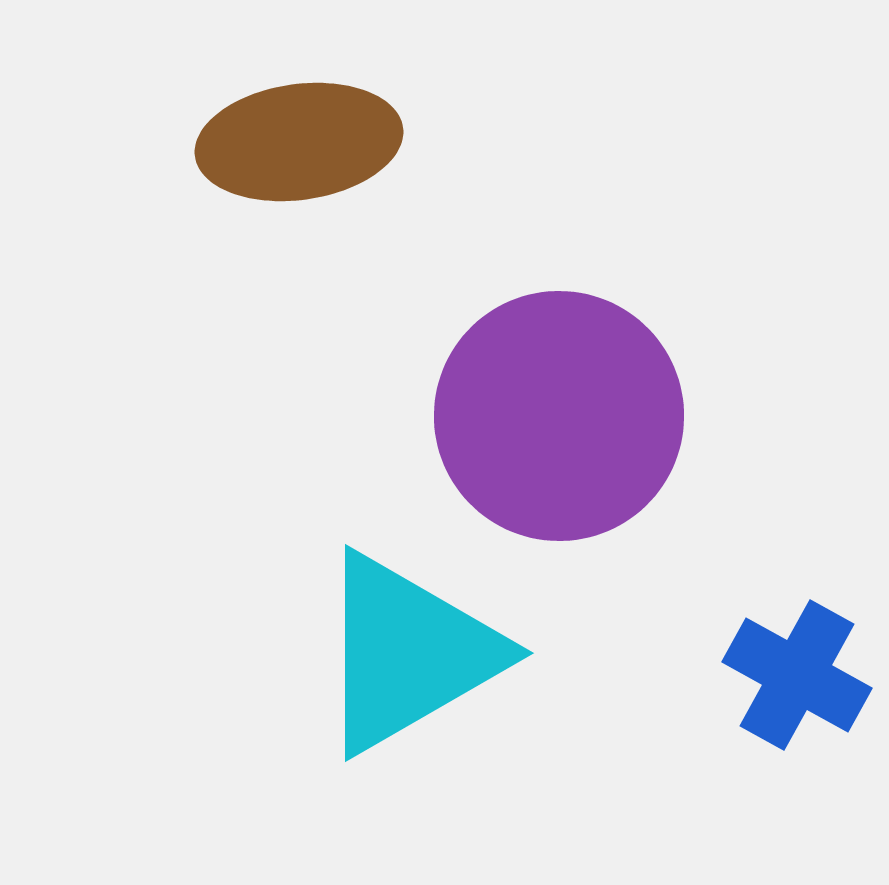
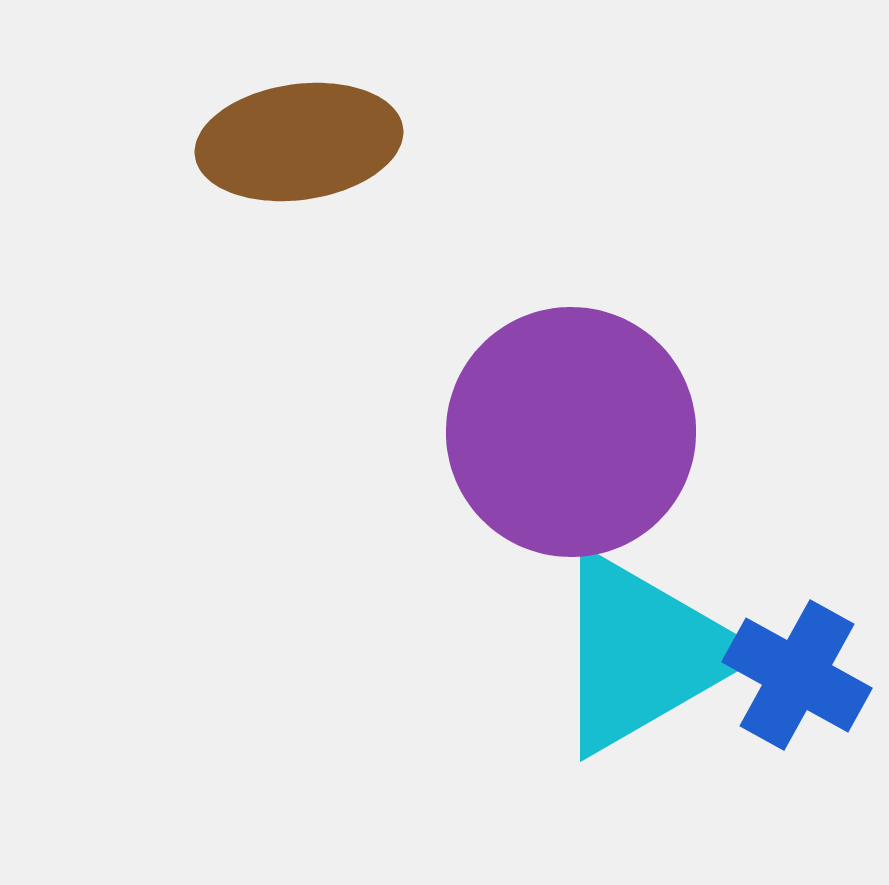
purple circle: moved 12 px right, 16 px down
cyan triangle: moved 235 px right
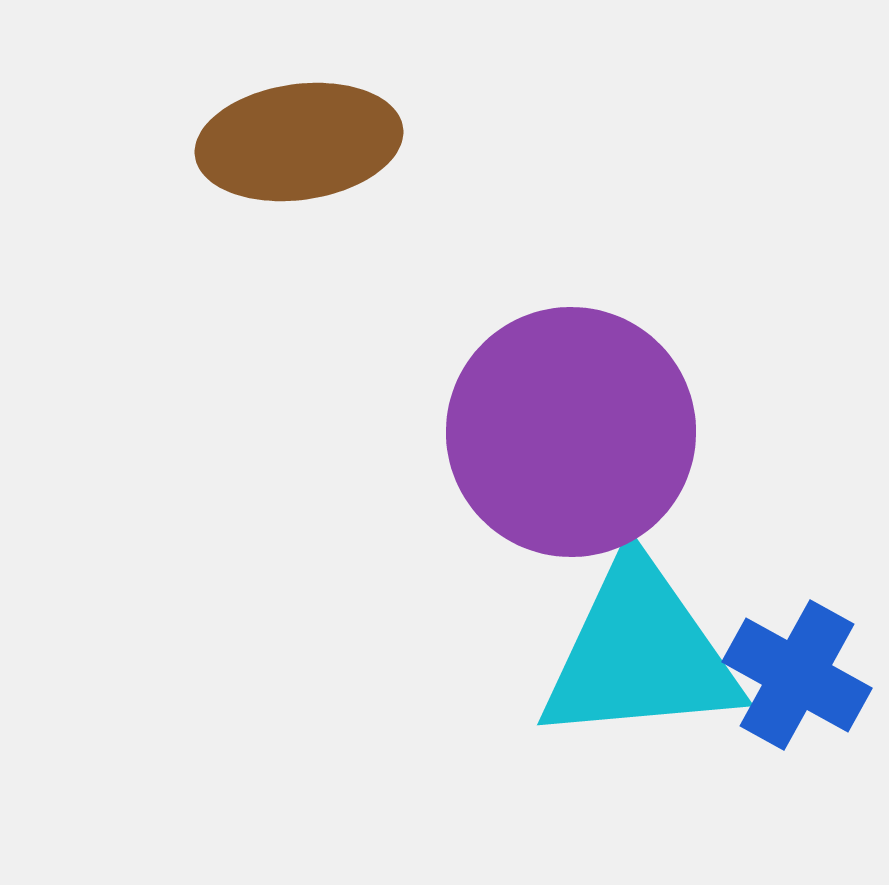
cyan triangle: moved 3 px left; rotated 25 degrees clockwise
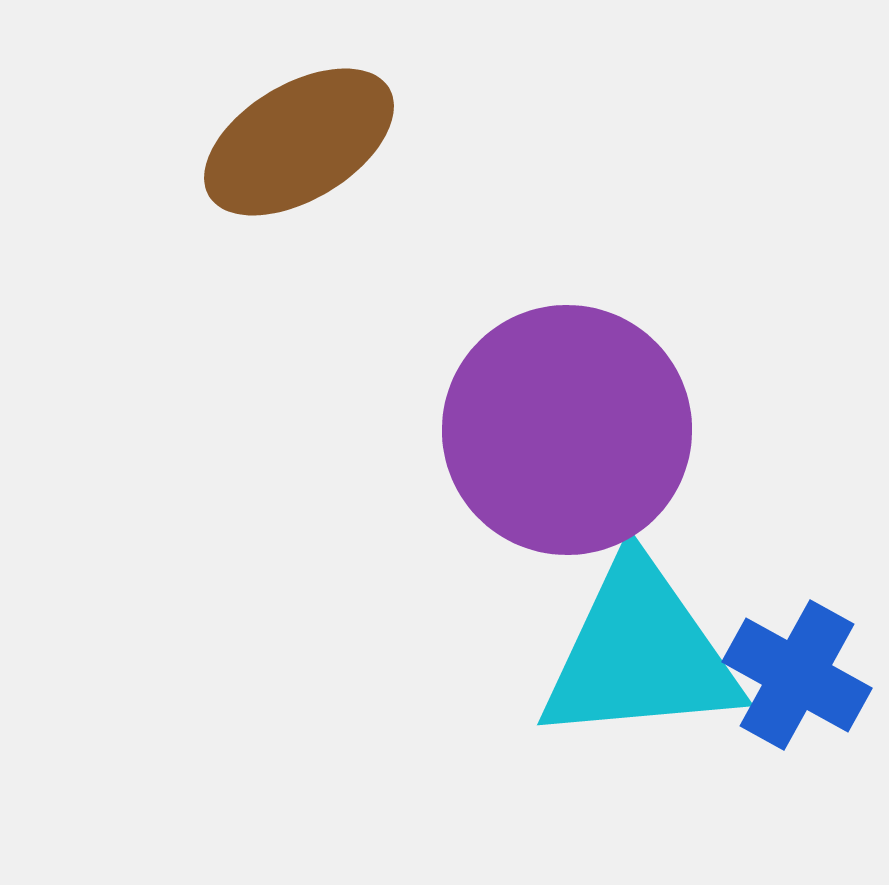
brown ellipse: rotated 23 degrees counterclockwise
purple circle: moved 4 px left, 2 px up
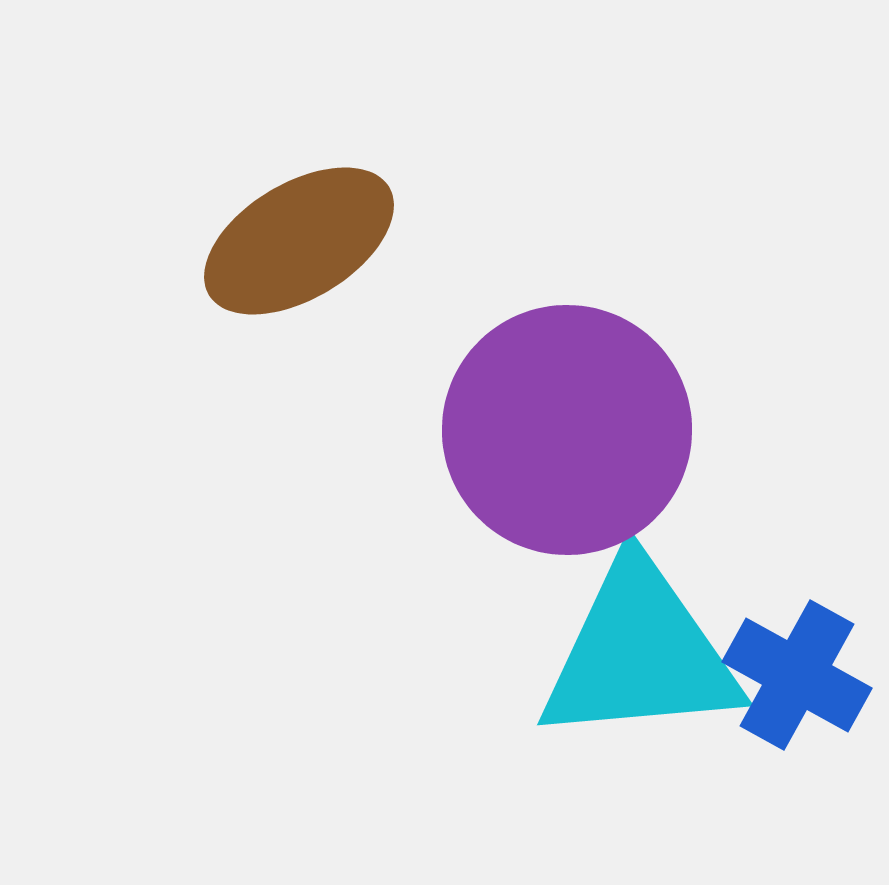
brown ellipse: moved 99 px down
